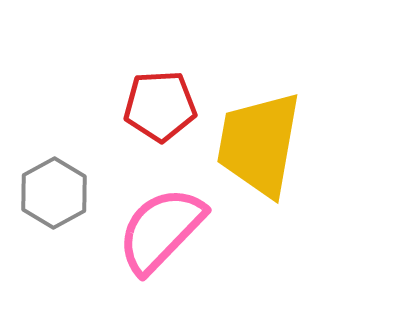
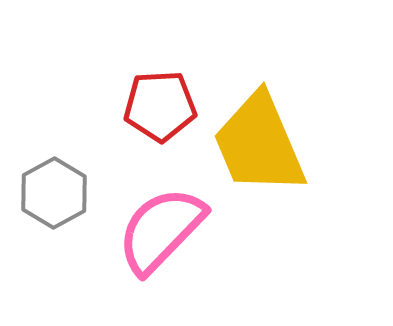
yellow trapezoid: rotated 33 degrees counterclockwise
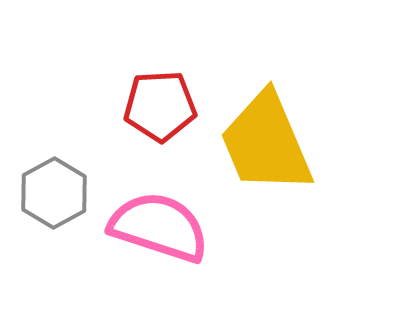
yellow trapezoid: moved 7 px right, 1 px up
pink semicircle: moved 2 px left, 3 px up; rotated 64 degrees clockwise
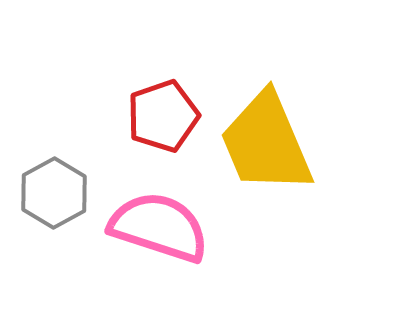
red pentagon: moved 3 px right, 10 px down; rotated 16 degrees counterclockwise
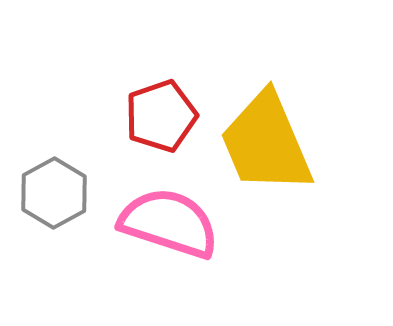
red pentagon: moved 2 px left
pink semicircle: moved 10 px right, 4 px up
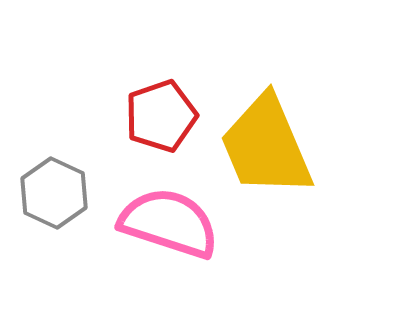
yellow trapezoid: moved 3 px down
gray hexagon: rotated 6 degrees counterclockwise
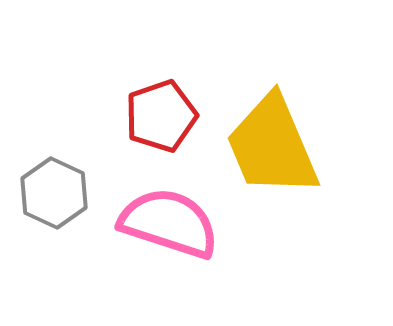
yellow trapezoid: moved 6 px right
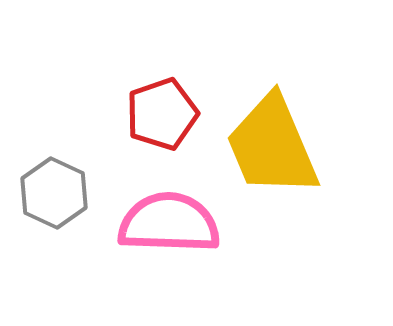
red pentagon: moved 1 px right, 2 px up
pink semicircle: rotated 16 degrees counterclockwise
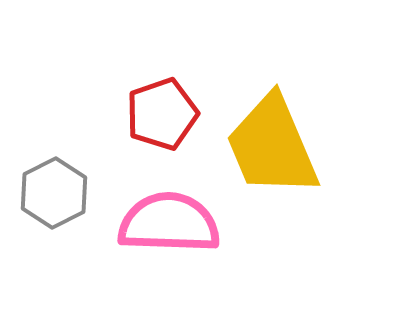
gray hexagon: rotated 8 degrees clockwise
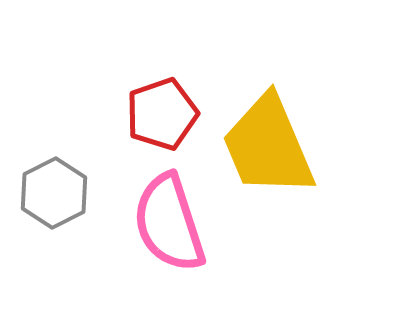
yellow trapezoid: moved 4 px left
pink semicircle: rotated 110 degrees counterclockwise
